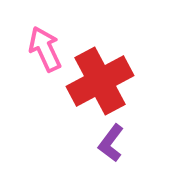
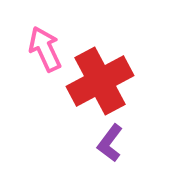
purple L-shape: moved 1 px left
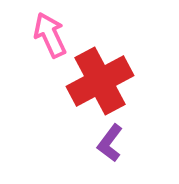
pink arrow: moved 5 px right, 14 px up
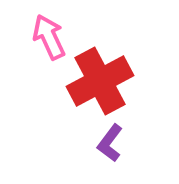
pink arrow: moved 1 px left, 2 px down
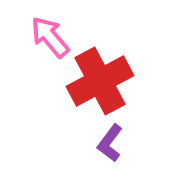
pink arrow: moved 1 px right; rotated 15 degrees counterclockwise
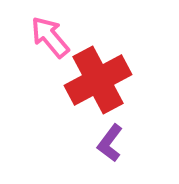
red cross: moved 2 px left, 1 px up
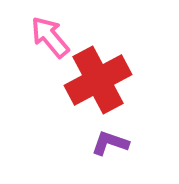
purple L-shape: rotated 72 degrees clockwise
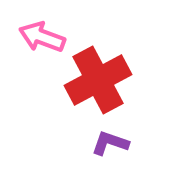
pink arrow: moved 8 px left; rotated 30 degrees counterclockwise
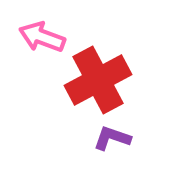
purple L-shape: moved 2 px right, 5 px up
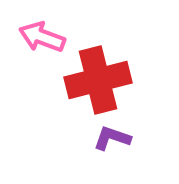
red cross: rotated 14 degrees clockwise
